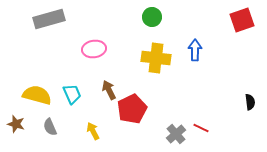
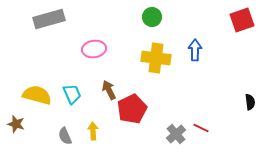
gray semicircle: moved 15 px right, 9 px down
yellow arrow: rotated 24 degrees clockwise
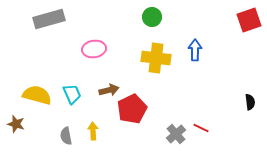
red square: moved 7 px right
brown arrow: rotated 102 degrees clockwise
gray semicircle: moved 1 px right; rotated 12 degrees clockwise
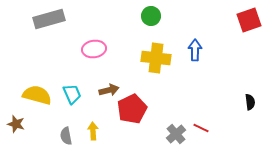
green circle: moved 1 px left, 1 px up
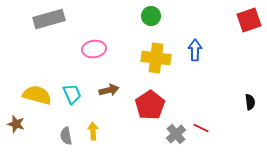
red pentagon: moved 18 px right, 4 px up; rotated 8 degrees counterclockwise
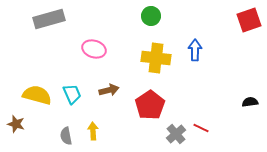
pink ellipse: rotated 25 degrees clockwise
black semicircle: rotated 91 degrees counterclockwise
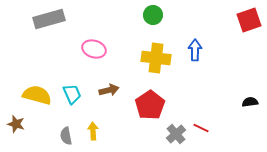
green circle: moved 2 px right, 1 px up
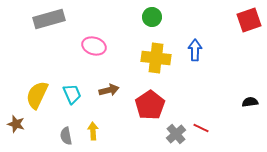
green circle: moved 1 px left, 2 px down
pink ellipse: moved 3 px up
yellow semicircle: rotated 80 degrees counterclockwise
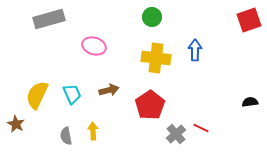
brown star: rotated 12 degrees clockwise
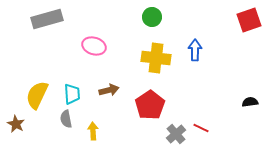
gray rectangle: moved 2 px left
cyan trapezoid: rotated 20 degrees clockwise
gray semicircle: moved 17 px up
